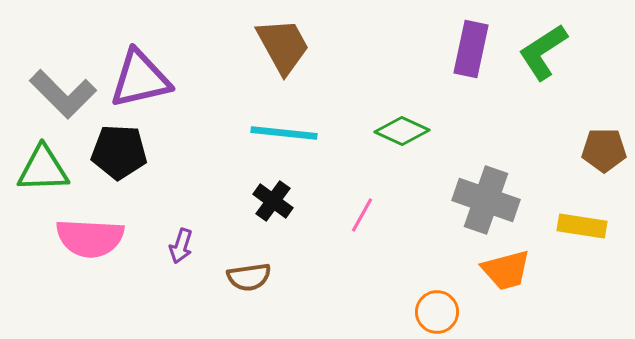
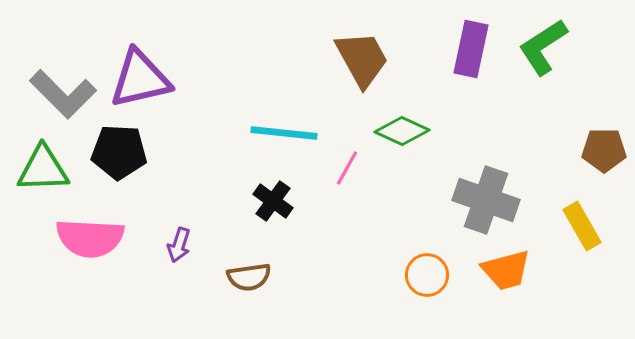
brown trapezoid: moved 79 px right, 13 px down
green L-shape: moved 5 px up
pink line: moved 15 px left, 47 px up
yellow rectangle: rotated 51 degrees clockwise
purple arrow: moved 2 px left, 1 px up
orange circle: moved 10 px left, 37 px up
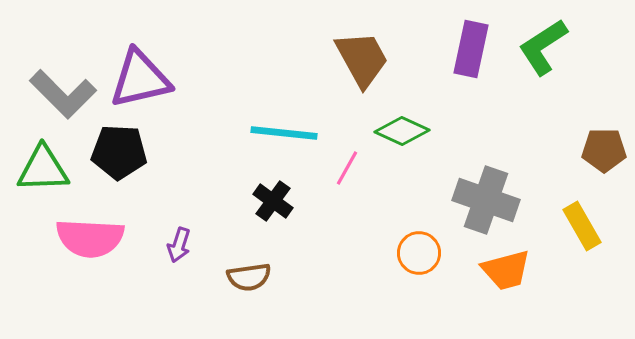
orange circle: moved 8 px left, 22 px up
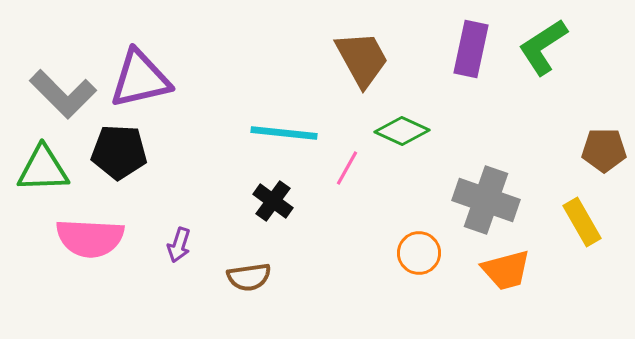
yellow rectangle: moved 4 px up
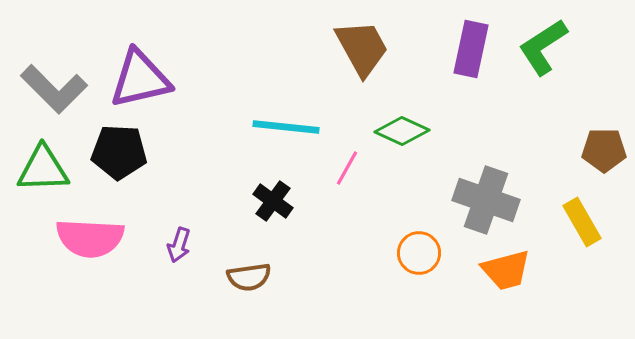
brown trapezoid: moved 11 px up
gray L-shape: moved 9 px left, 5 px up
cyan line: moved 2 px right, 6 px up
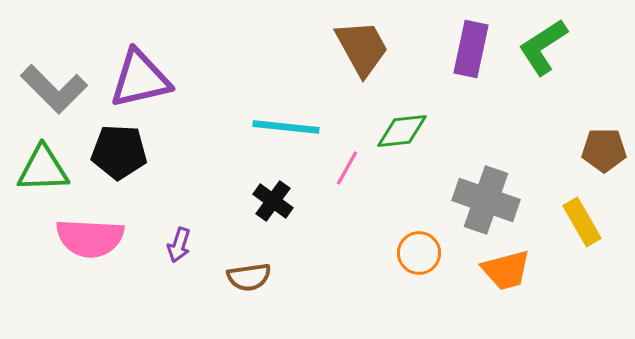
green diamond: rotated 30 degrees counterclockwise
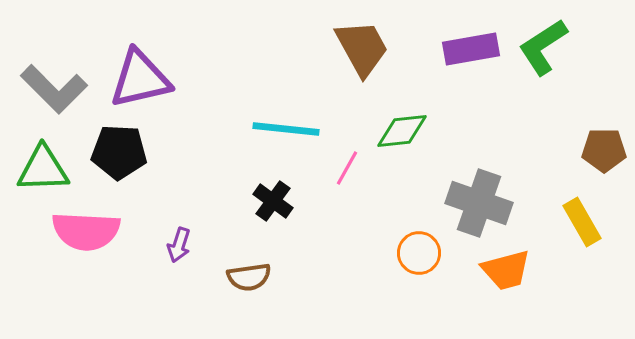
purple rectangle: rotated 68 degrees clockwise
cyan line: moved 2 px down
gray cross: moved 7 px left, 3 px down
pink semicircle: moved 4 px left, 7 px up
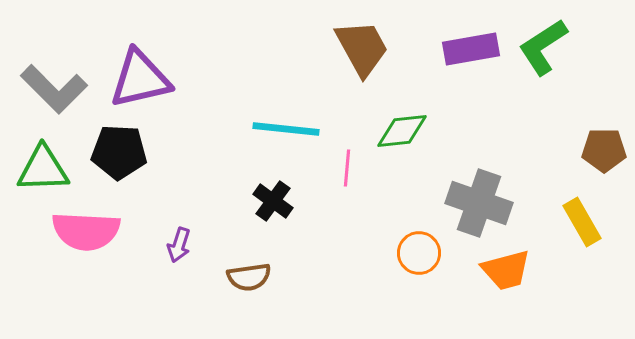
pink line: rotated 24 degrees counterclockwise
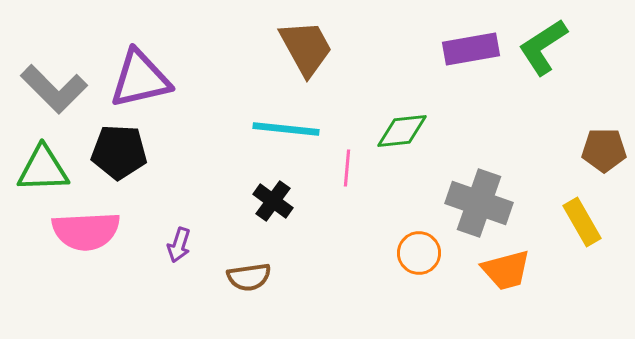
brown trapezoid: moved 56 px left
pink semicircle: rotated 6 degrees counterclockwise
